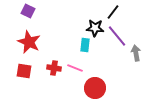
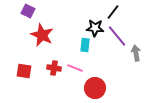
red star: moved 13 px right, 7 px up
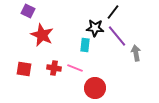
red square: moved 2 px up
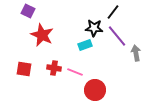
black star: moved 1 px left
cyan rectangle: rotated 64 degrees clockwise
pink line: moved 4 px down
red circle: moved 2 px down
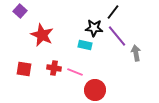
purple square: moved 8 px left; rotated 16 degrees clockwise
cyan rectangle: rotated 32 degrees clockwise
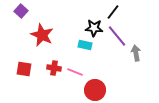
purple square: moved 1 px right
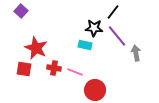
red star: moved 6 px left, 13 px down
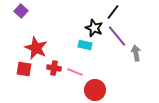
black star: rotated 18 degrees clockwise
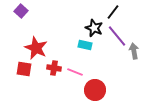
gray arrow: moved 2 px left, 2 px up
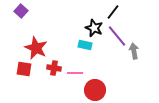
pink line: moved 1 px down; rotated 21 degrees counterclockwise
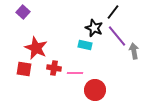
purple square: moved 2 px right, 1 px down
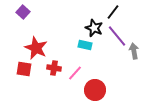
pink line: rotated 49 degrees counterclockwise
